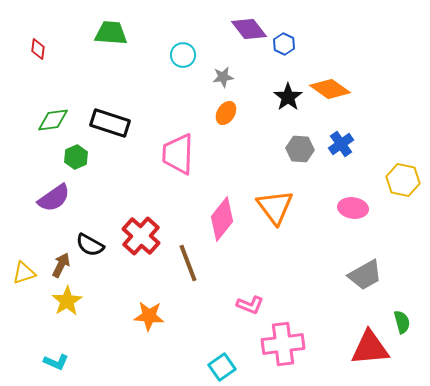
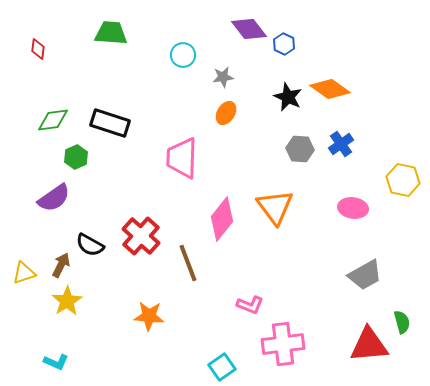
black star: rotated 12 degrees counterclockwise
pink trapezoid: moved 4 px right, 4 px down
red triangle: moved 1 px left, 3 px up
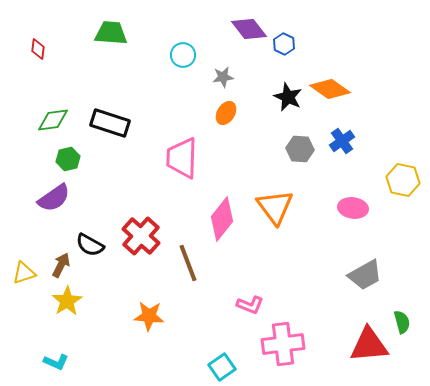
blue cross: moved 1 px right, 3 px up
green hexagon: moved 8 px left, 2 px down; rotated 10 degrees clockwise
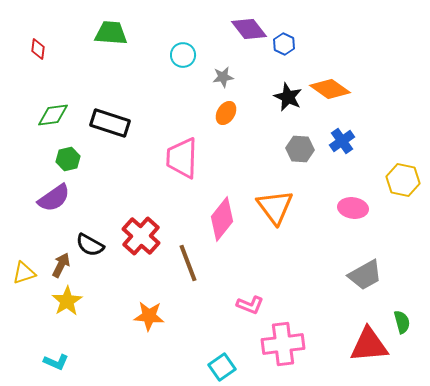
green diamond: moved 5 px up
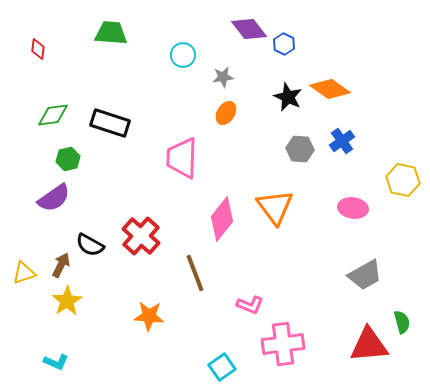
brown line: moved 7 px right, 10 px down
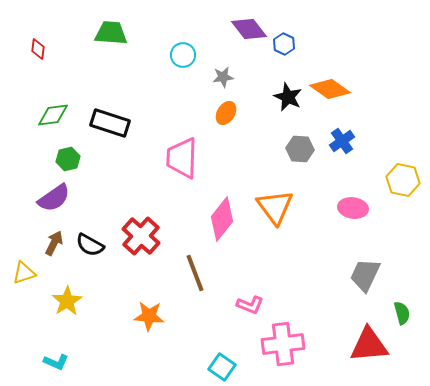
brown arrow: moved 7 px left, 22 px up
gray trapezoid: rotated 144 degrees clockwise
green semicircle: moved 9 px up
cyan square: rotated 20 degrees counterclockwise
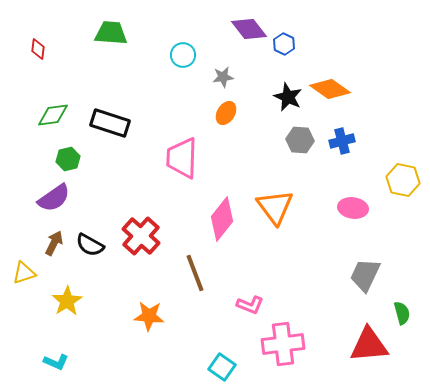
blue cross: rotated 20 degrees clockwise
gray hexagon: moved 9 px up
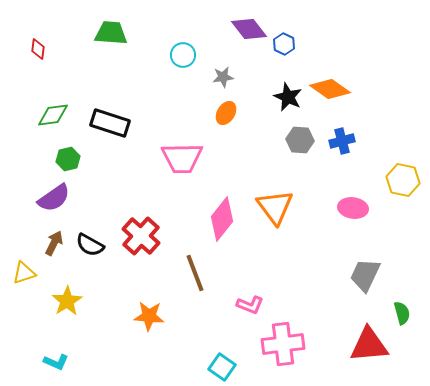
pink trapezoid: rotated 93 degrees counterclockwise
